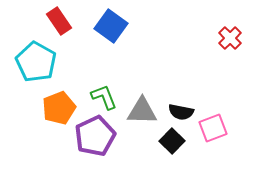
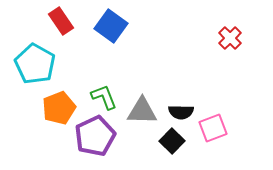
red rectangle: moved 2 px right
cyan pentagon: moved 1 px left, 2 px down
black semicircle: rotated 10 degrees counterclockwise
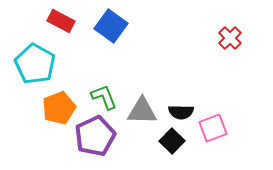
red rectangle: rotated 28 degrees counterclockwise
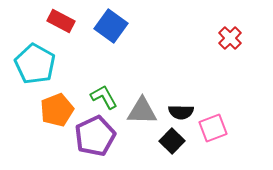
green L-shape: rotated 8 degrees counterclockwise
orange pentagon: moved 2 px left, 2 px down
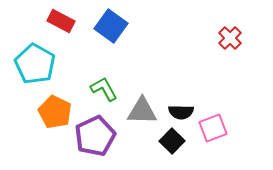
green L-shape: moved 8 px up
orange pentagon: moved 2 px left, 2 px down; rotated 24 degrees counterclockwise
